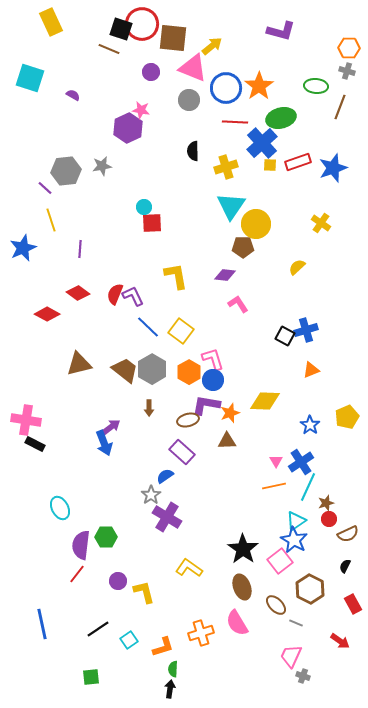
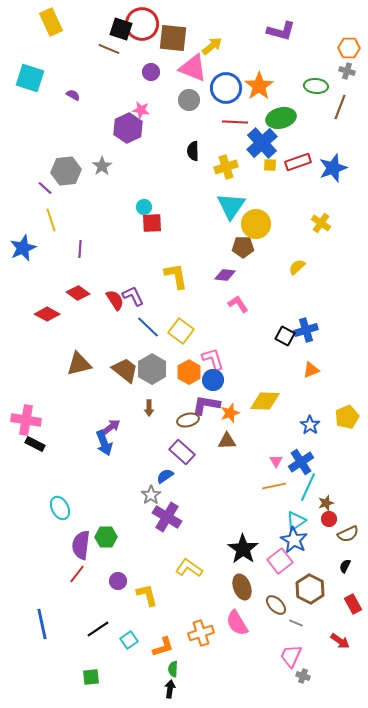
gray star at (102, 166): rotated 24 degrees counterclockwise
red semicircle at (115, 294): moved 6 px down; rotated 125 degrees clockwise
yellow L-shape at (144, 592): moved 3 px right, 3 px down
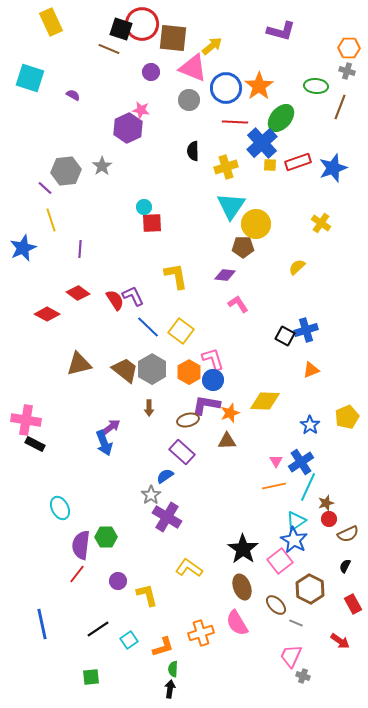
green ellipse at (281, 118): rotated 36 degrees counterclockwise
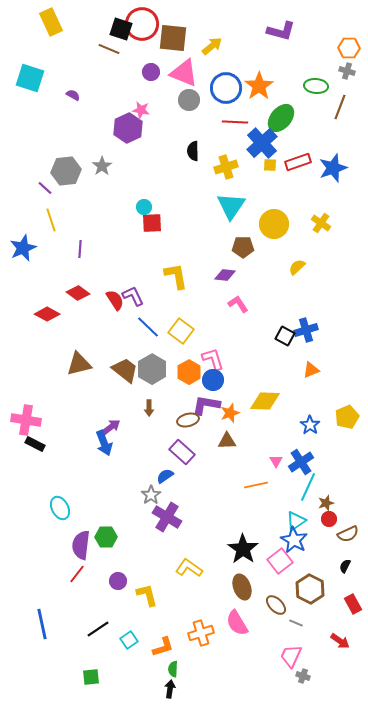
pink triangle at (193, 68): moved 9 px left, 5 px down
yellow circle at (256, 224): moved 18 px right
orange line at (274, 486): moved 18 px left, 1 px up
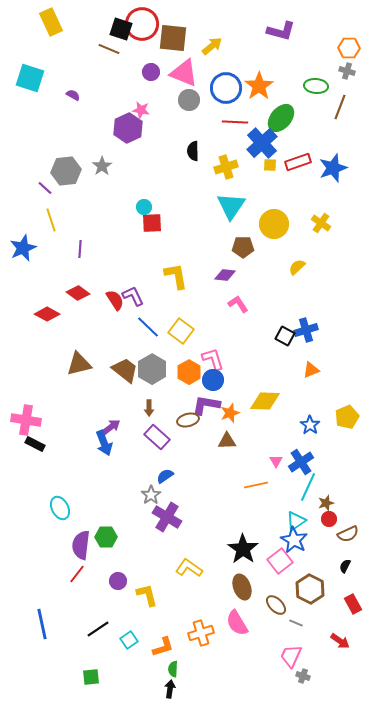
purple rectangle at (182, 452): moved 25 px left, 15 px up
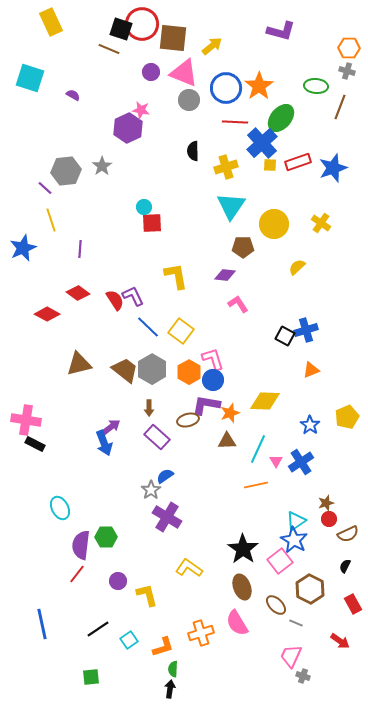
cyan line at (308, 487): moved 50 px left, 38 px up
gray star at (151, 495): moved 5 px up
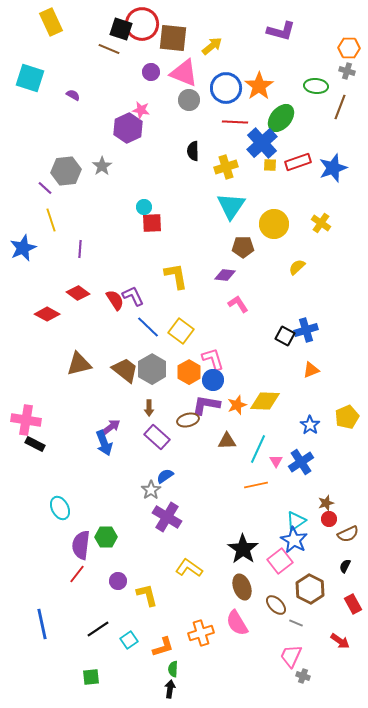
orange star at (230, 413): moved 7 px right, 8 px up
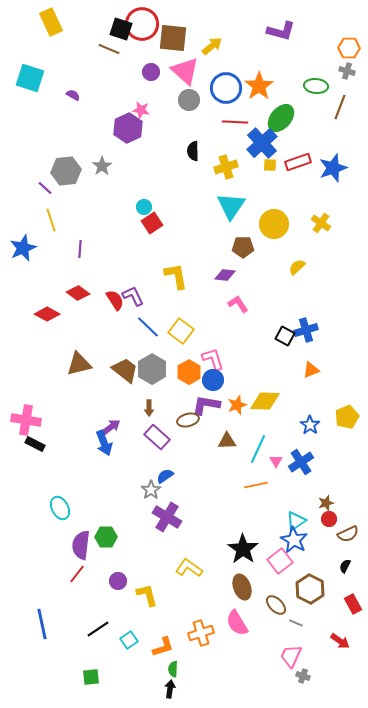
pink triangle at (184, 73): moved 1 px right, 2 px up; rotated 20 degrees clockwise
red square at (152, 223): rotated 30 degrees counterclockwise
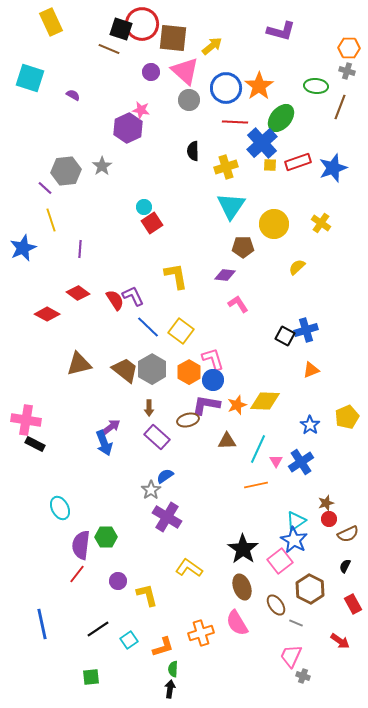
brown ellipse at (276, 605): rotated 10 degrees clockwise
